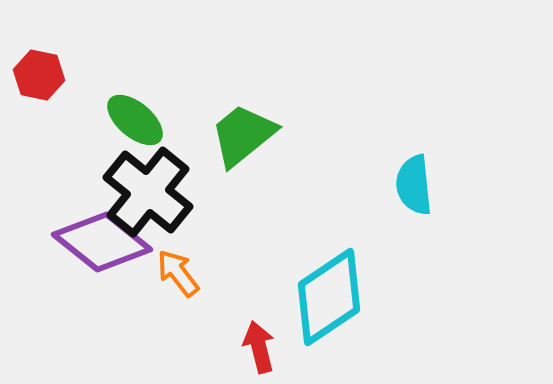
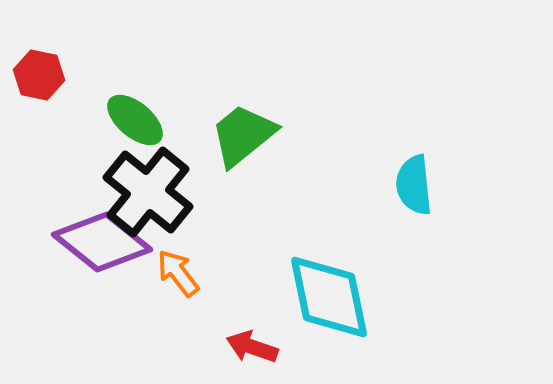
cyan diamond: rotated 68 degrees counterclockwise
red arrow: moved 7 px left; rotated 57 degrees counterclockwise
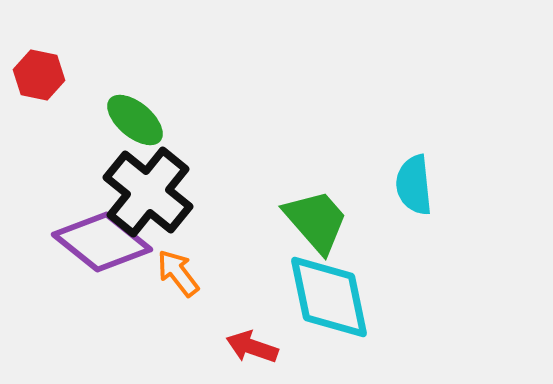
green trapezoid: moved 73 px right, 86 px down; rotated 88 degrees clockwise
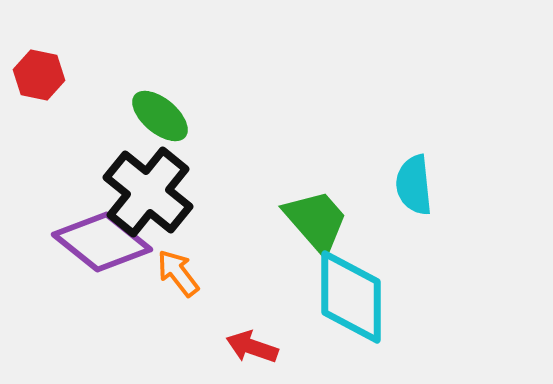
green ellipse: moved 25 px right, 4 px up
cyan diamond: moved 22 px right; rotated 12 degrees clockwise
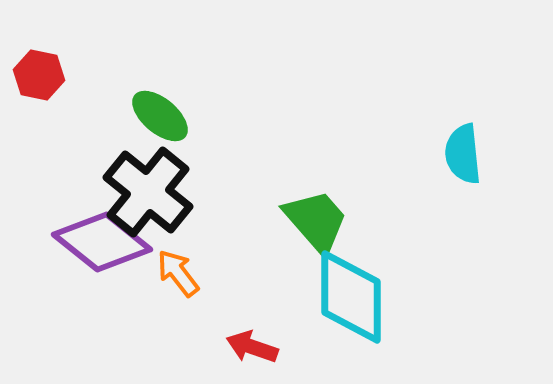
cyan semicircle: moved 49 px right, 31 px up
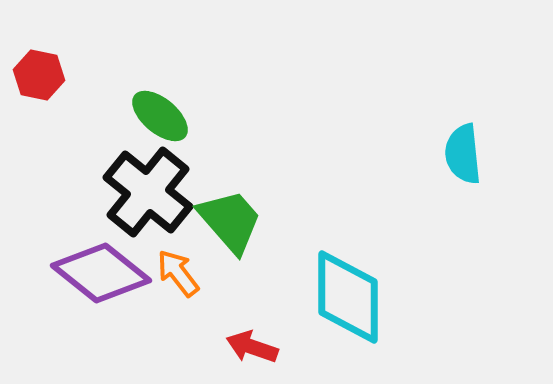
green trapezoid: moved 86 px left
purple diamond: moved 1 px left, 31 px down
cyan diamond: moved 3 px left
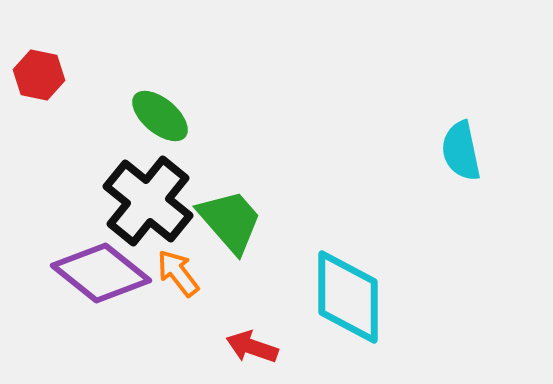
cyan semicircle: moved 2 px left, 3 px up; rotated 6 degrees counterclockwise
black cross: moved 9 px down
